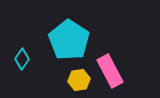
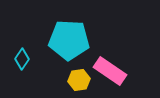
cyan pentagon: rotated 30 degrees counterclockwise
pink rectangle: rotated 28 degrees counterclockwise
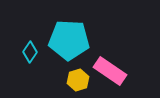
cyan diamond: moved 8 px right, 7 px up
yellow hexagon: moved 1 px left; rotated 10 degrees counterclockwise
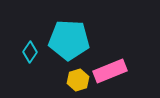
pink rectangle: rotated 56 degrees counterclockwise
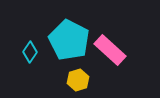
cyan pentagon: rotated 24 degrees clockwise
pink rectangle: moved 21 px up; rotated 64 degrees clockwise
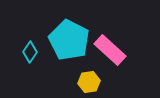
yellow hexagon: moved 11 px right, 2 px down; rotated 10 degrees clockwise
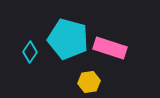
cyan pentagon: moved 1 px left, 1 px up; rotated 12 degrees counterclockwise
pink rectangle: moved 2 px up; rotated 24 degrees counterclockwise
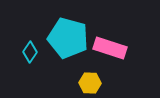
cyan pentagon: moved 1 px up
yellow hexagon: moved 1 px right, 1 px down; rotated 10 degrees clockwise
